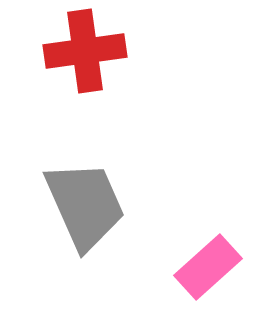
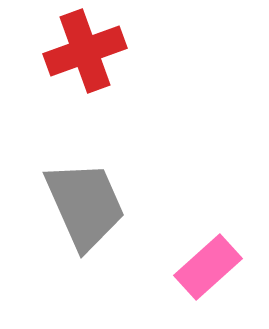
red cross: rotated 12 degrees counterclockwise
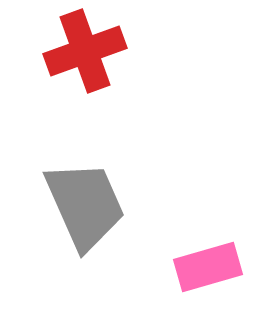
pink rectangle: rotated 26 degrees clockwise
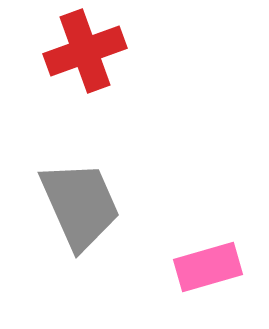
gray trapezoid: moved 5 px left
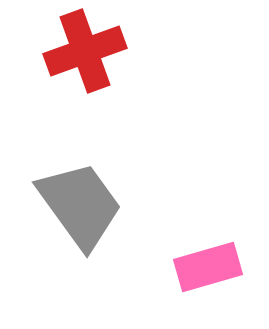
gray trapezoid: rotated 12 degrees counterclockwise
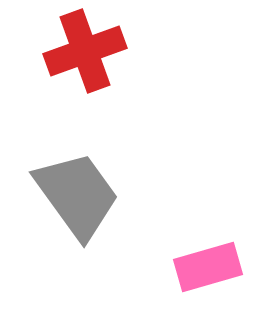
gray trapezoid: moved 3 px left, 10 px up
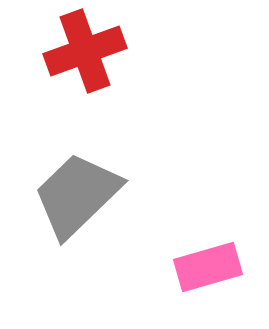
gray trapezoid: rotated 98 degrees counterclockwise
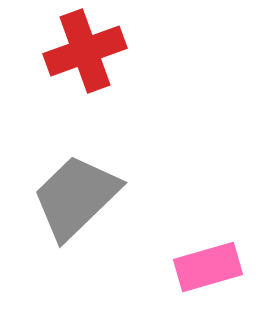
gray trapezoid: moved 1 px left, 2 px down
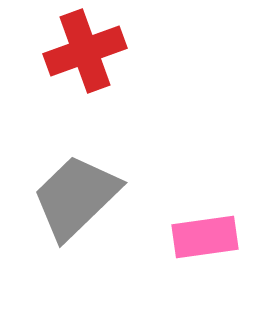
pink rectangle: moved 3 px left, 30 px up; rotated 8 degrees clockwise
